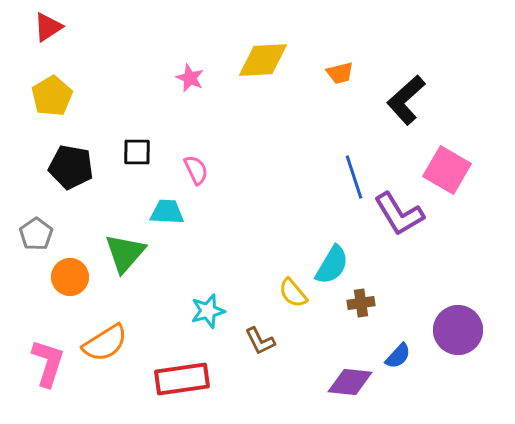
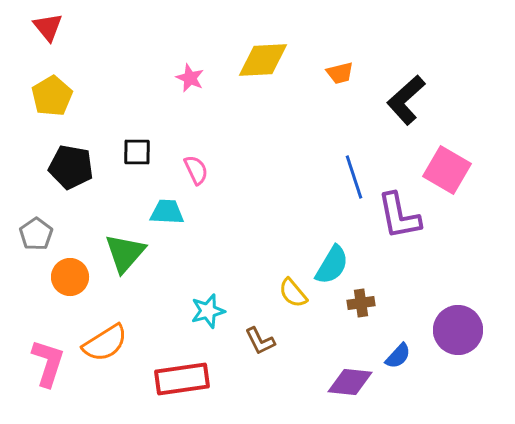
red triangle: rotated 36 degrees counterclockwise
purple L-shape: moved 2 px down; rotated 20 degrees clockwise
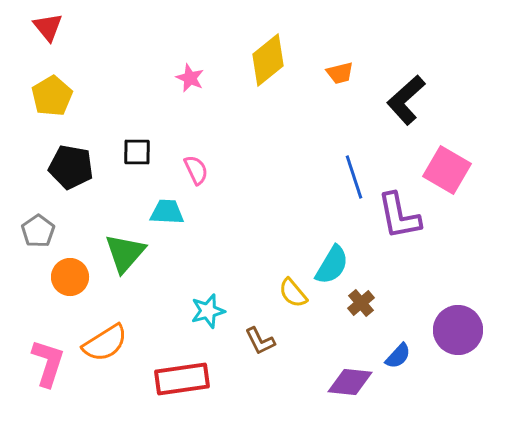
yellow diamond: moved 5 px right; rotated 36 degrees counterclockwise
gray pentagon: moved 2 px right, 3 px up
brown cross: rotated 32 degrees counterclockwise
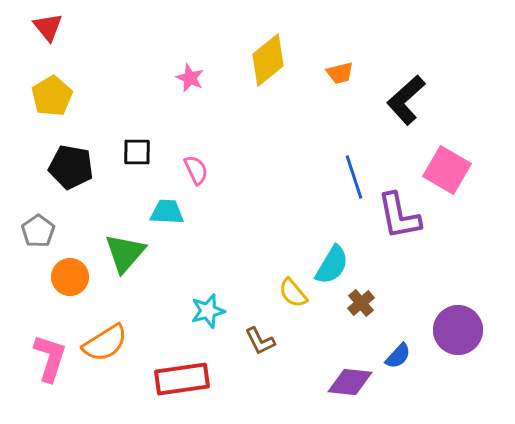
pink L-shape: moved 2 px right, 5 px up
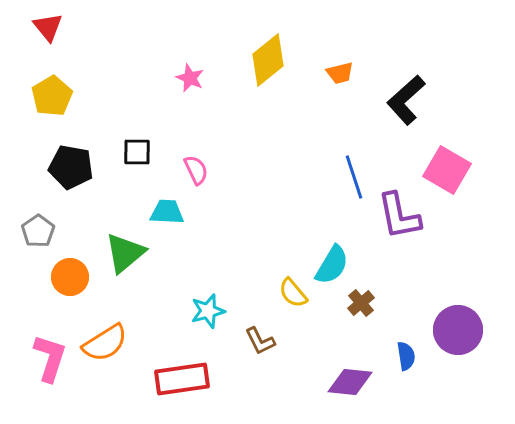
green triangle: rotated 9 degrees clockwise
blue semicircle: moved 8 px right; rotated 52 degrees counterclockwise
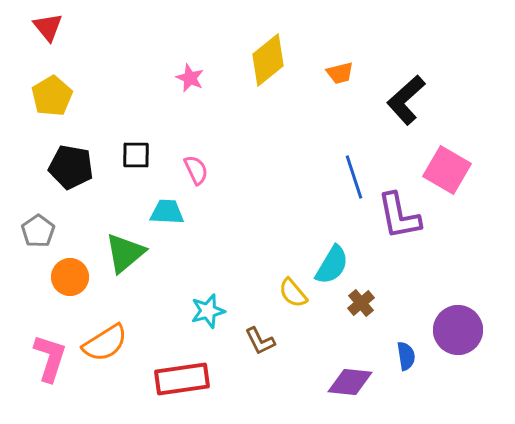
black square: moved 1 px left, 3 px down
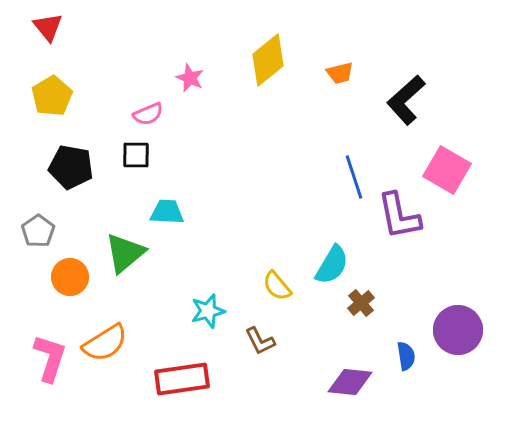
pink semicircle: moved 48 px left, 56 px up; rotated 92 degrees clockwise
yellow semicircle: moved 16 px left, 7 px up
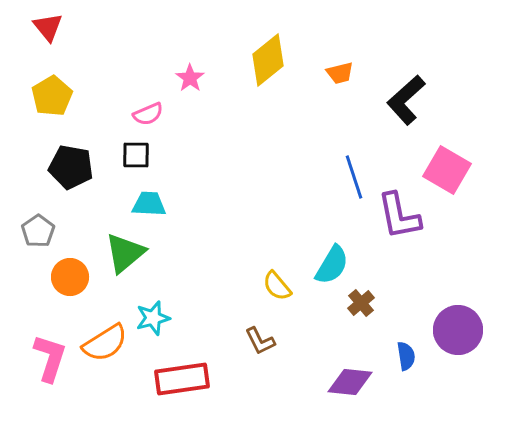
pink star: rotated 12 degrees clockwise
cyan trapezoid: moved 18 px left, 8 px up
cyan star: moved 55 px left, 7 px down
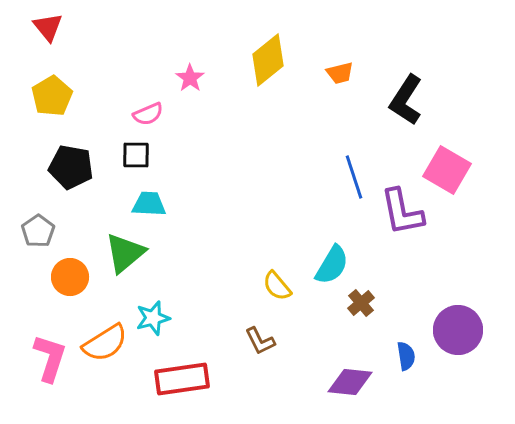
black L-shape: rotated 15 degrees counterclockwise
purple L-shape: moved 3 px right, 4 px up
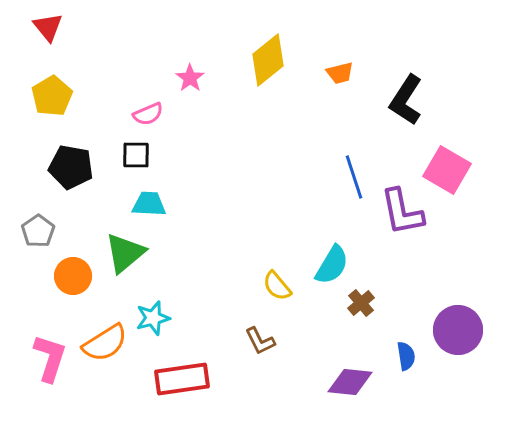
orange circle: moved 3 px right, 1 px up
